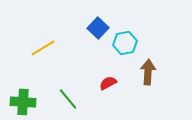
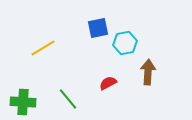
blue square: rotated 35 degrees clockwise
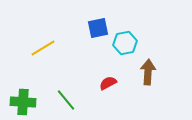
green line: moved 2 px left, 1 px down
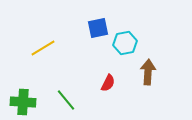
red semicircle: rotated 144 degrees clockwise
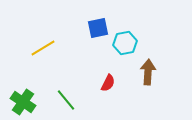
green cross: rotated 30 degrees clockwise
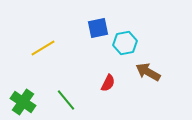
brown arrow: rotated 65 degrees counterclockwise
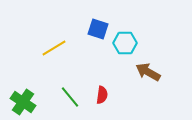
blue square: moved 1 px down; rotated 30 degrees clockwise
cyan hexagon: rotated 10 degrees clockwise
yellow line: moved 11 px right
red semicircle: moved 6 px left, 12 px down; rotated 18 degrees counterclockwise
green line: moved 4 px right, 3 px up
